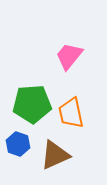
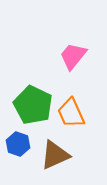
pink trapezoid: moved 4 px right
green pentagon: moved 1 px right, 1 px down; rotated 30 degrees clockwise
orange trapezoid: rotated 12 degrees counterclockwise
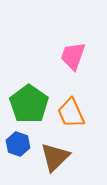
pink trapezoid: rotated 20 degrees counterclockwise
green pentagon: moved 4 px left, 1 px up; rotated 9 degrees clockwise
brown triangle: moved 2 px down; rotated 20 degrees counterclockwise
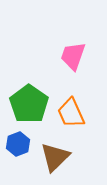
blue hexagon: rotated 20 degrees clockwise
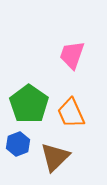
pink trapezoid: moved 1 px left, 1 px up
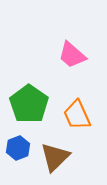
pink trapezoid: rotated 68 degrees counterclockwise
orange trapezoid: moved 6 px right, 2 px down
blue hexagon: moved 4 px down
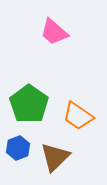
pink trapezoid: moved 18 px left, 23 px up
orange trapezoid: moved 1 px right, 1 px down; rotated 32 degrees counterclockwise
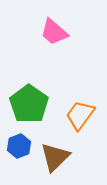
orange trapezoid: moved 2 px right, 1 px up; rotated 92 degrees clockwise
blue hexagon: moved 1 px right, 2 px up
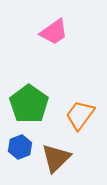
pink trapezoid: rotated 76 degrees counterclockwise
blue hexagon: moved 1 px right, 1 px down
brown triangle: moved 1 px right, 1 px down
